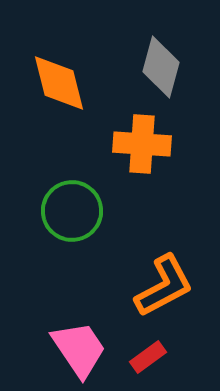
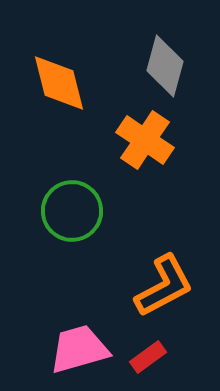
gray diamond: moved 4 px right, 1 px up
orange cross: moved 3 px right, 4 px up; rotated 30 degrees clockwise
pink trapezoid: rotated 72 degrees counterclockwise
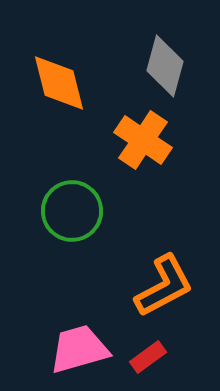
orange cross: moved 2 px left
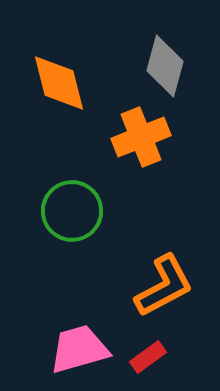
orange cross: moved 2 px left, 3 px up; rotated 34 degrees clockwise
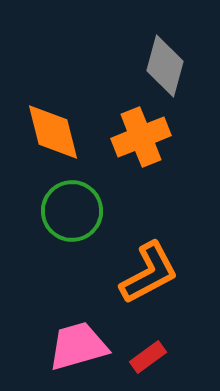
orange diamond: moved 6 px left, 49 px down
orange L-shape: moved 15 px left, 13 px up
pink trapezoid: moved 1 px left, 3 px up
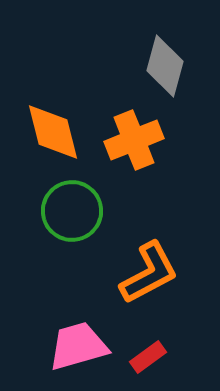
orange cross: moved 7 px left, 3 px down
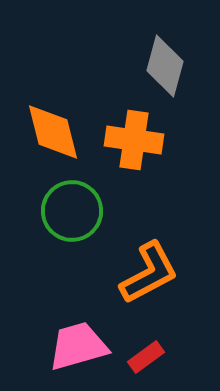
orange cross: rotated 30 degrees clockwise
red rectangle: moved 2 px left
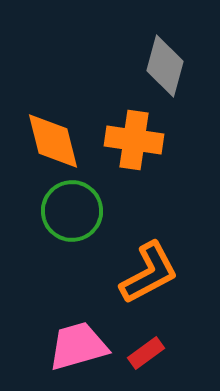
orange diamond: moved 9 px down
red rectangle: moved 4 px up
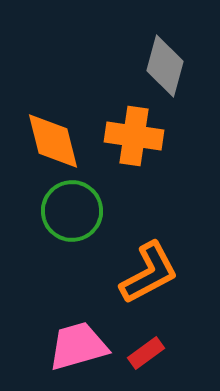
orange cross: moved 4 px up
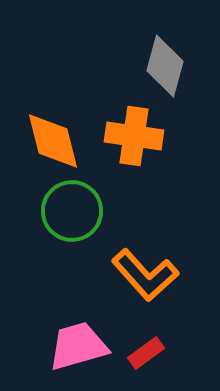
orange L-shape: moved 4 px left, 2 px down; rotated 76 degrees clockwise
